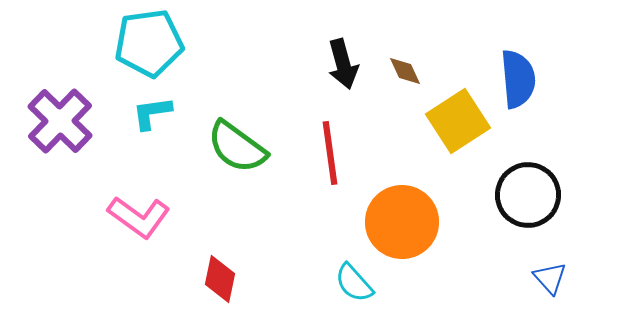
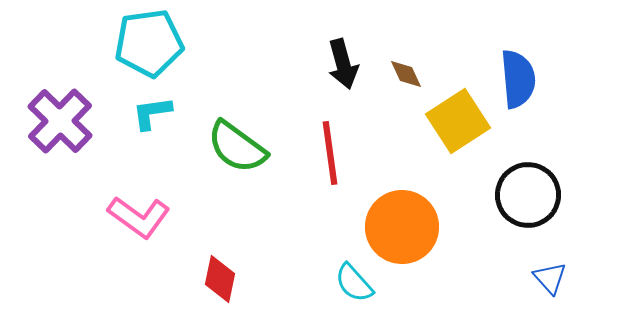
brown diamond: moved 1 px right, 3 px down
orange circle: moved 5 px down
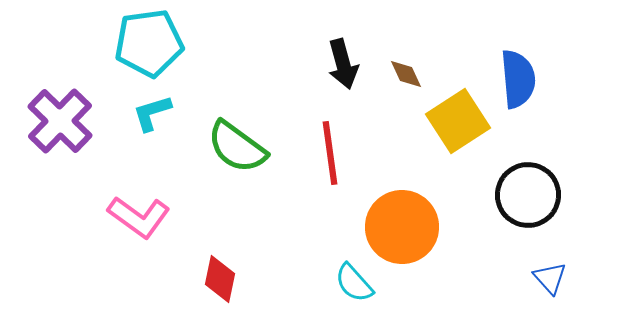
cyan L-shape: rotated 9 degrees counterclockwise
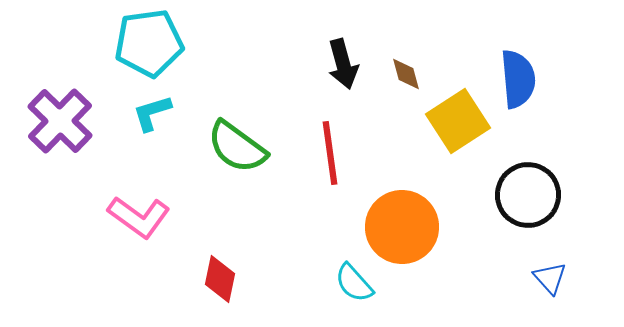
brown diamond: rotated 9 degrees clockwise
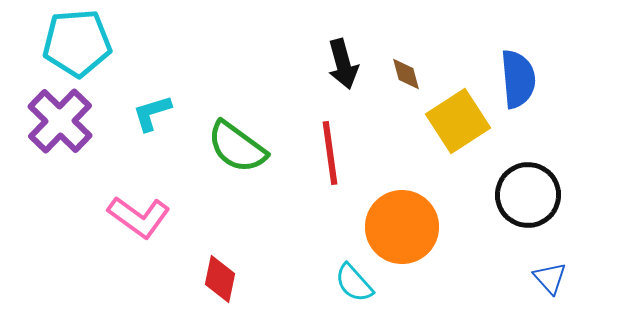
cyan pentagon: moved 72 px left; rotated 4 degrees clockwise
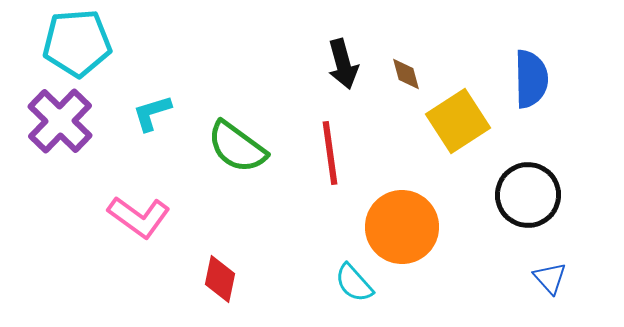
blue semicircle: moved 13 px right; rotated 4 degrees clockwise
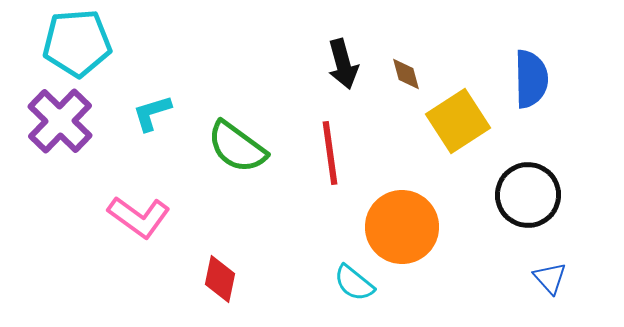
cyan semicircle: rotated 9 degrees counterclockwise
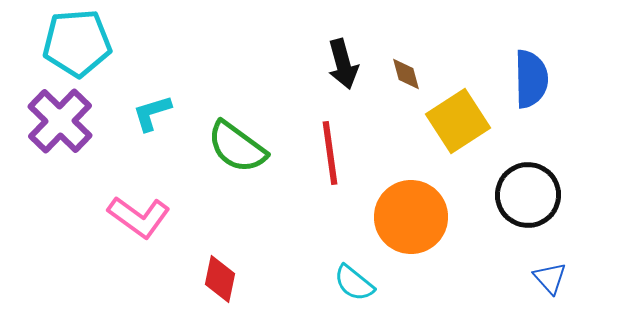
orange circle: moved 9 px right, 10 px up
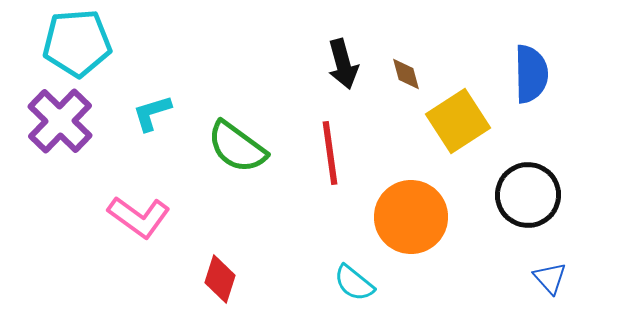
blue semicircle: moved 5 px up
red diamond: rotated 6 degrees clockwise
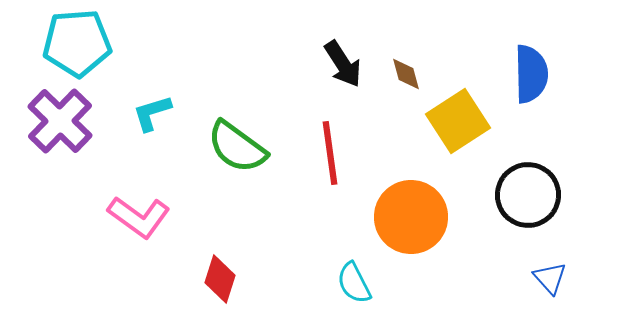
black arrow: rotated 18 degrees counterclockwise
cyan semicircle: rotated 24 degrees clockwise
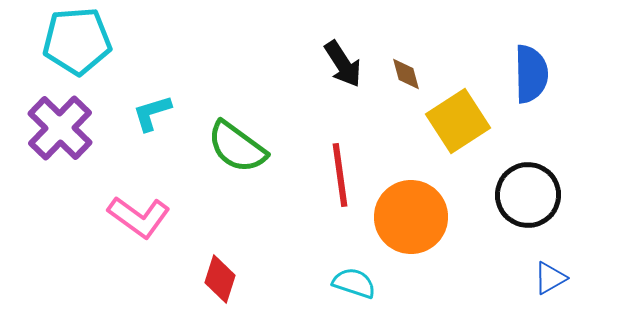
cyan pentagon: moved 2 px up
purple cross: moved 7 px down
red line: moved 10 px right, 22 px down
blue triangle: rotated 42 degrees clockwise
cyan semicircle: rotated 135 degrees clockwise
